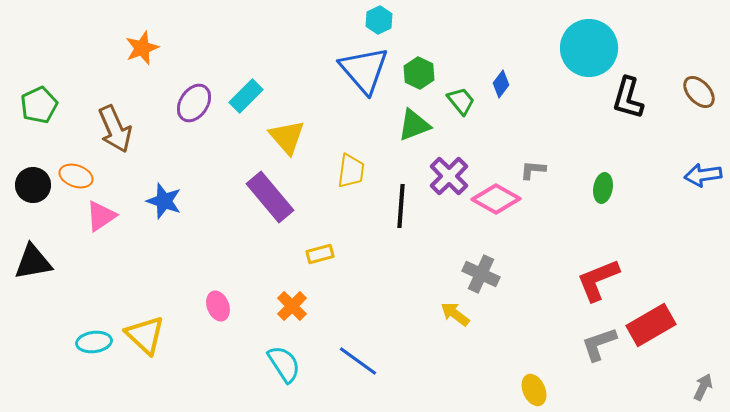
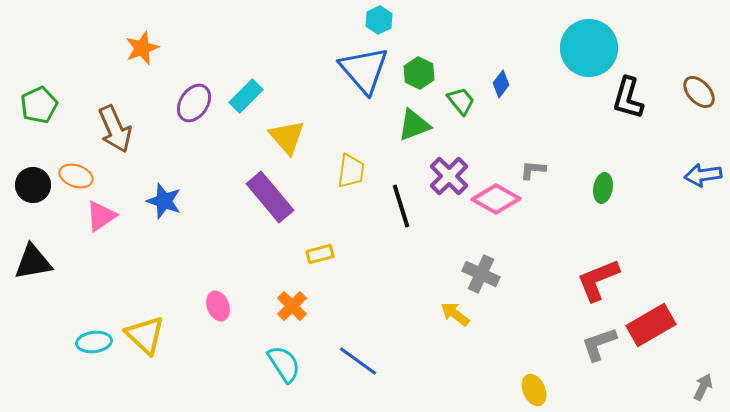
black line at (401, 206): rotated 21 degrees counterclockwise
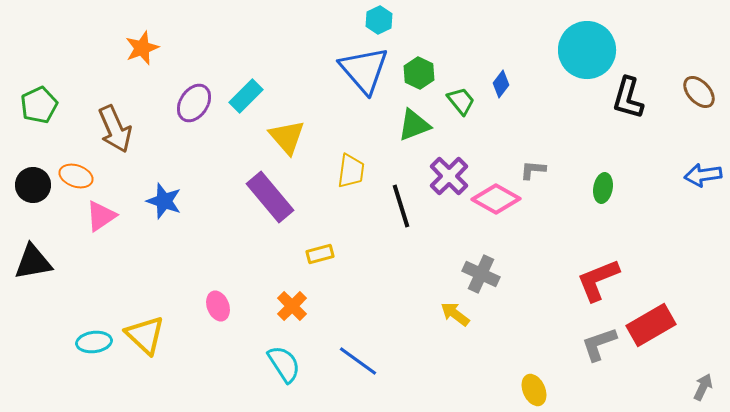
cyan circle at (589, 48): moved 2 px left, 2 px down
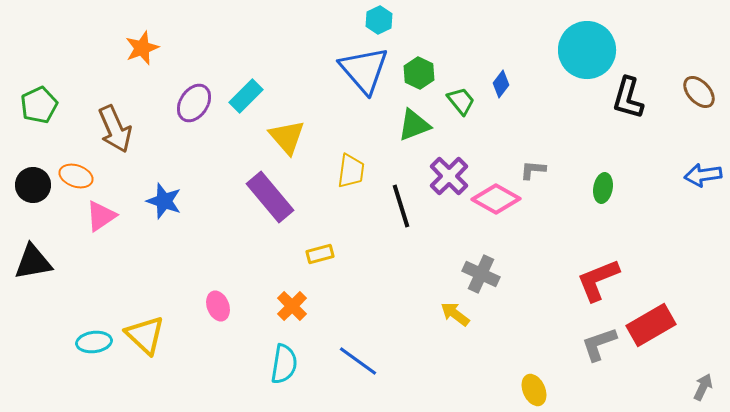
cyan semicircle at (284, 364): rotated 42 degrees clockwise
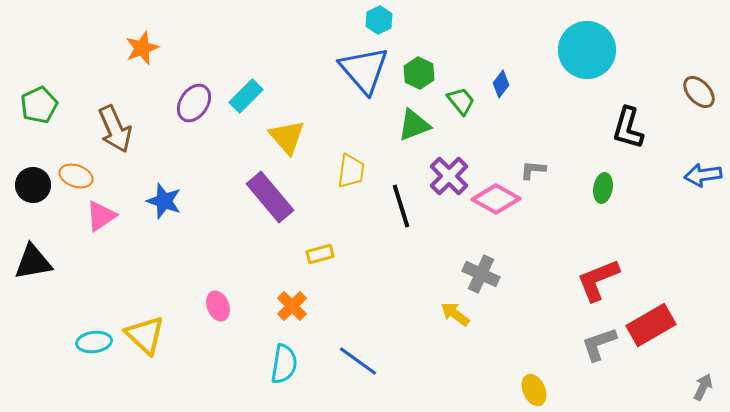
black L-shape at (628, 98): moved 30 px down
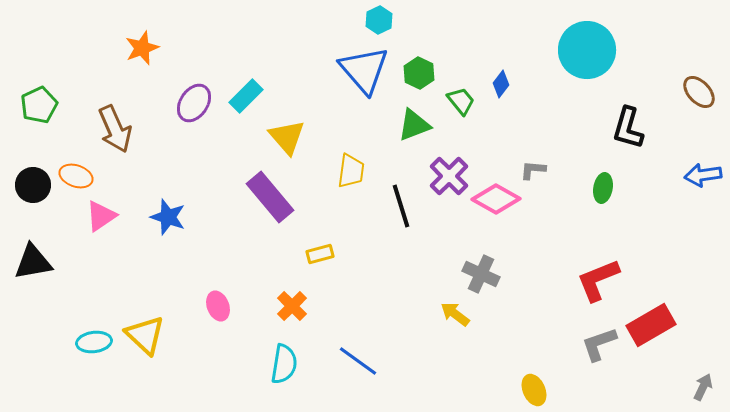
blue star at (164, 201): moved 4 px right, 16 px down
